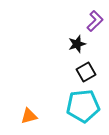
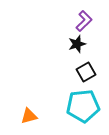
purple L-shape: moved 11 px left
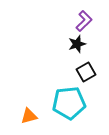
cyan pentagon: moved 14 px left, 3 px up
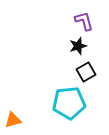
purple L-shape: rotated 60 degrees counterclockwise
black star: moved 1 px right, 2 px down
orange triangle: moved 16 px left, 4 px down
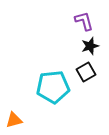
black star: moved 12 px right
cyan pentagon: moved 16 px left, 16 px up
orange triangle: moved 1 px right
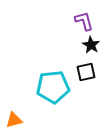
black star: moved 1 px right, 1 px up; rotated 24 degrees counterclockwise
black square: rotated 18 degrees clockwise
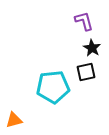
black star: moved 1 px right, 3 px down
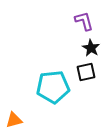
black star: moved 1 px left
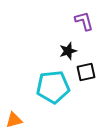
black star: moved 23 px left, 3 px down; rotated 24 degrees clockwise
